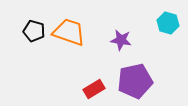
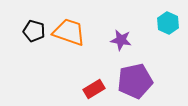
cyan hexagon: rotated 10 degrees clockwise
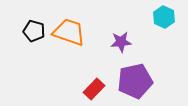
cyan hexagon: moved 4 px left, 6 px up
purple star: moved 2 px down; rotated 15 degrees counterclockwise
red rectangle: rotated 15 degrees counterclockwise
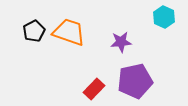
black pentagon: rotated 30 degrees clockwise
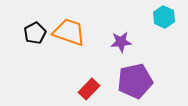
black pentagon: moved 1 px right, 2 px down
red rectangle: moved 5 px left
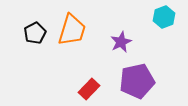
cyan hexagon: rotated 15 degrees clockwise
orange trapezoid: moved 3 px right, 2 px up; rotated 88 degrees clockwise
purple star: rotated 20 degrees counterclockwise
purple pentagon: moved 2 px right
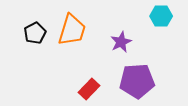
cyan hexagon: moved 3 px left, 1 px up; rotated 20 degrees clockwise
purple pentagon: rotated 8 degrees clockwise
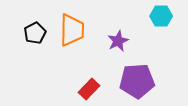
orange trapezoid: rotated 16 degrees counterclockwise
purple star: moved 3 px left, 1 px up
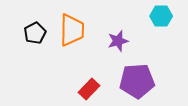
purple star: rotated 10 degrees clockwise
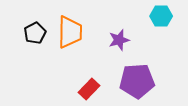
orange trapezoid: moved 2 px left, 2 px down
purple star: moved 1 px right, 1 px up
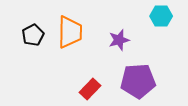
black pentagon: moved 2 px left, 2 px down
purple pentagon: moved 1 px right
red rectangle: moved 1 px right
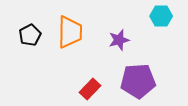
black pentagon: moved 3 px left
